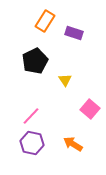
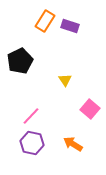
purple rectangle: moved 4 px left, 7 px up
black pentagon: moved 15 px left
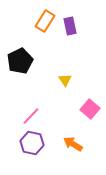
purple rectangle: rotated 60 degrees clockwise
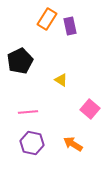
orange rectangle: moved 2 px right, 2 px up
yellow triangle: moved 4 px left; rotated 24 degrees counterclockwise
pink line: moved 3 px left, 4 px up; rotated 42 degrees clockwise
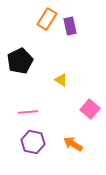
purple hexagon: moved 1 px right, 1 px up
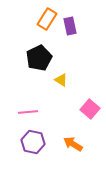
black pentagon: moved 19 px right, 3 px up
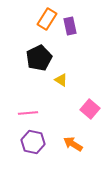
pink line: moved 1 px down
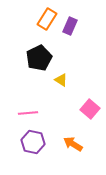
purple rectangle: rotated 36 degrees clockwise
